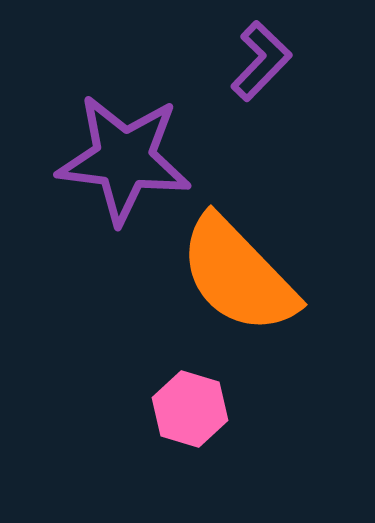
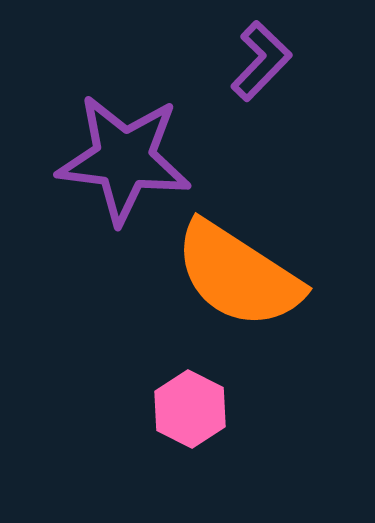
orange semicircle: rotated 13 degrees counterclockwise
pink hexagon: rotated 10 degrees clockwise
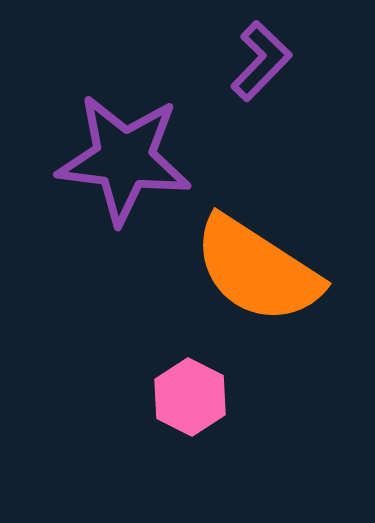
orange semicircle: moved 19 px right, 5 px up
pink hexagon: moved 12 px up
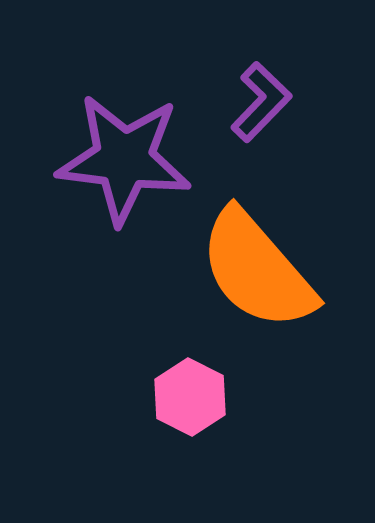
purple L-shape: moved 41 px down
orange semicircle: rotated 16 degrees clockwise
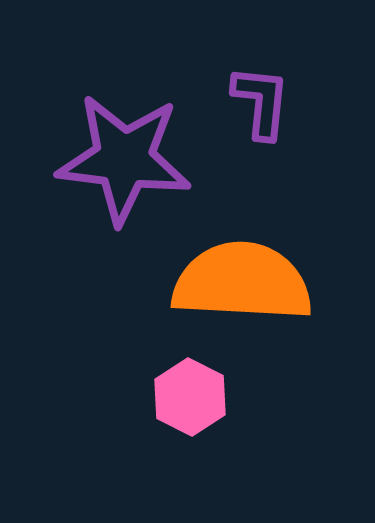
purple L-shape: rotated 38 degrees counterclockwise
orange semicircle: moved 15 px left, 12 px down; rotated 134 degrees clockwise
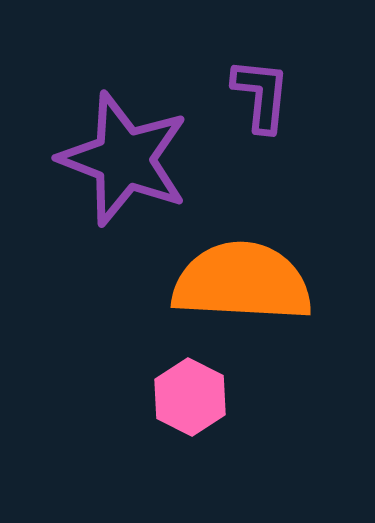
purple L-shape: moved 7 px up
purple star: rotated 14 degrees clockwise
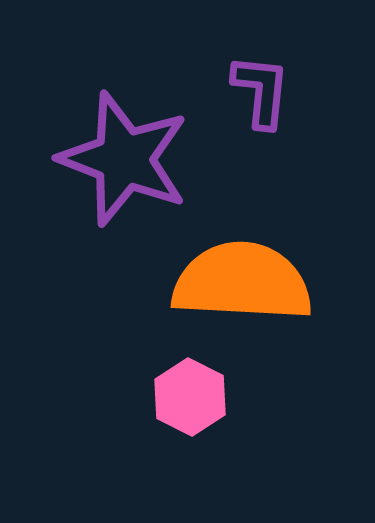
purple L-shape: moved 4 px up
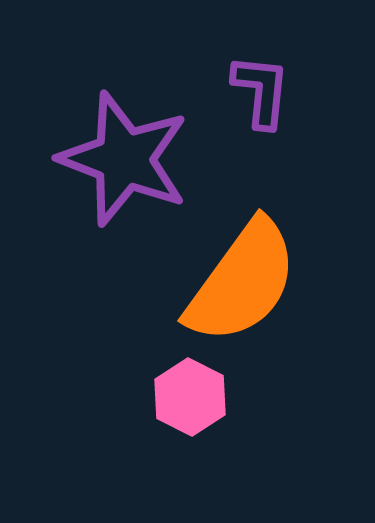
orange semicircle: rotated 123 degrees clockwise
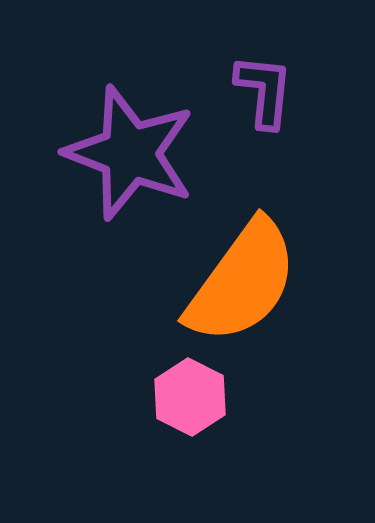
purple L-shape: moved 3 px right
purple star: moved 6 px right, 6 px up
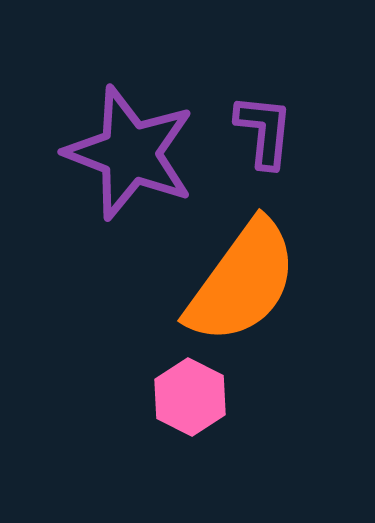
purple L-shape: moved 40 px down
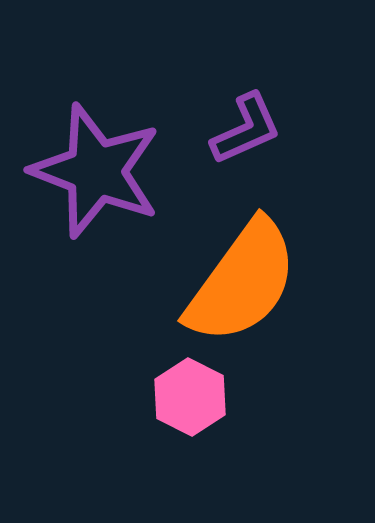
purple L-shape: moved 18 px left, 2 px up; rotated 60 degrees clockwise
purple star: moved 34 px left, 18 px down
